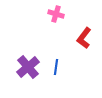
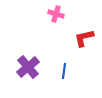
red L-shape: rotated 40 degrees clockwise
blue line: moved 8 px right, 4 px down
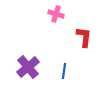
red L-shape: moved 1 px up; rotated 110 degrees clockwise
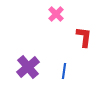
pink cross: rotated 28 degrees clockwise
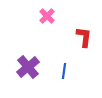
pink cross: moved 9 px left, 2 px down
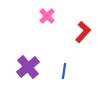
red L-shape: moved 1 px left, 5 px up; rotated 35 degrees clockwise
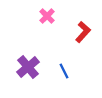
blue line: rotated 35 degrees counterclockwise
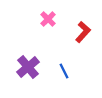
pink cross: moved 1 px right, 3 px down
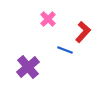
blue line: moved 1 px right, 21 px up; rotated 42 degrees counterclockwise
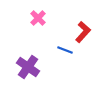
pink cross: moved 10 px left, 1 px up
purple cross: rotated 15 degrees counterclockwise
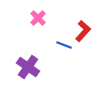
red L-shape: moved 1 px up
blue line: moved 1 px left, 5 px up
